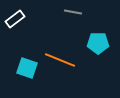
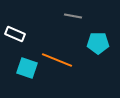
gray line: moved 4 px down
white rectangle: moved 15 px down; rotated 60 degrees clockwise
orange line: moved 3 px left
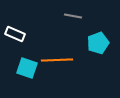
cyan pentagon: rotated 20 degrees counterclockwise
orange line: rotated 24 degrees counterclockwise
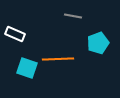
orange line: moved 1 px right, 1 px up
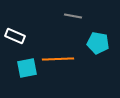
white rectangle: moved 2 px down
cyan pentagon: rotated 30 degrees clockwise
cyan square: rotated 30 degrees counterclockwise
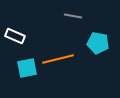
orange line: rotated 12 degrees counterclockwise
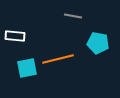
white rectangle: rotated 18 degrees counterclockwise
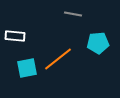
gray line: moved 2 px up
cyan pentagon: rotated 15 degrees counterclockwise
orange line: rotated 24 degrees counterclockwise
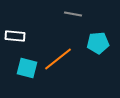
cyan square: rotated 25 degrees clockwise
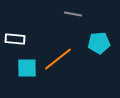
white rectangle: moved 3 px down
cyan pentagon: moved 1 px right
cyan square: rotated 15 degrees counterclockwise
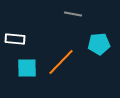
cyan pentagon: moved 1 px down
orange line: moved 3 px right, 3 px down; rotated 8 degrees counterclockwise
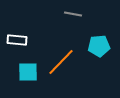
white rectangle: moved 2 px right, 1 px down
cyan pentagon: moved 2 px down
cyan square: moved 1 px right, 4 px down
